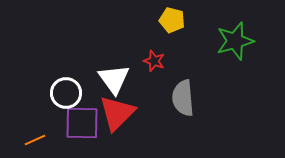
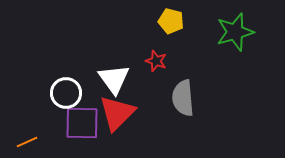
yellow pentagon: moved 1 px left, 1 px down
green star: moved 9 px up
red star: moved 2 px right
orange line: moved 8 px left, 2 px down
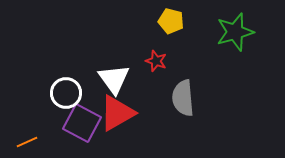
red triangle: rotated 15 degrees clockwise
purple square: rotated 27 degrees clockwise
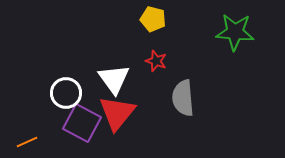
yellow pentagon: moved 18 px left, 2 px up
green star: rotated 21 degrees clockwise
red triangle: rotated 21 degrees counterclockwise
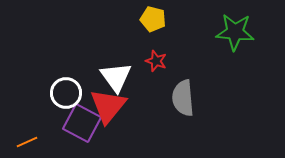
white triangle: moved 2 px right, 2 px up
red triangle: moved 9 px left, 7 px up
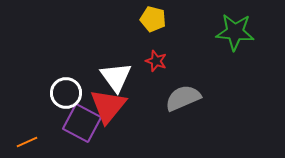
gray semicircle: rotated 72 degrees clockwise
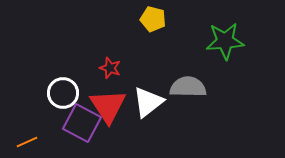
green star: moved 10 px left, 9 px down; rotated 9 degrees counterclockwise
red star: moved 46 px left, 7 px down
white triangle: moved 32 px right, 25 px down; rotated 28 degrees clockwise
white circle: moved 3 px left
gray semicircle: moved 5 px right, 11 px up; rotated 24 degrees clockwise
red triangle: rotated 12 degrees counterclockwise
